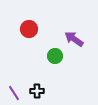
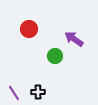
black cross: moved 1 px right, 1 px down
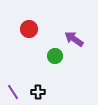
purple line: moved 1 px left, 1 px up
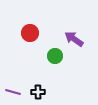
red circle: moved 1 px right, 4 px down
purple line: rotated 42 degrees counterclockwise
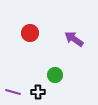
green circle: moved 19 px down
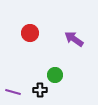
black cross: moved 2 px right, 2 px up
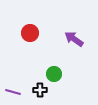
green circle: moved 1 px left, 1 px up
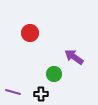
purple arrow: moved 18 px down
black cross: moved 1 px right, 4 px down
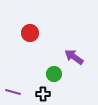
black cross: moved 2 px right
